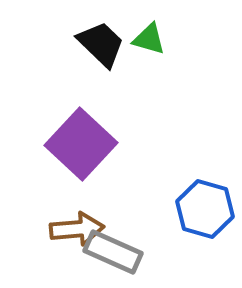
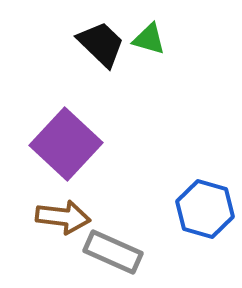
purple square: moved 15 px left
brown arrow: moved 14 px left, 12 px up; rotated 12 degrees clockwise
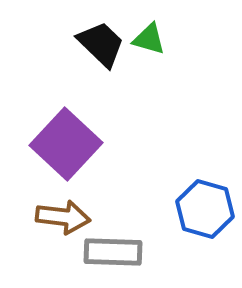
gray rectangle: rotated 22 degrees counterclockwise
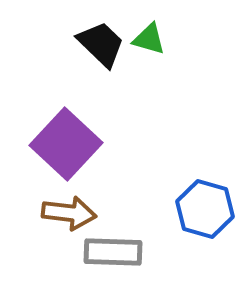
brown arrow: moved 6 px right, 4 px up
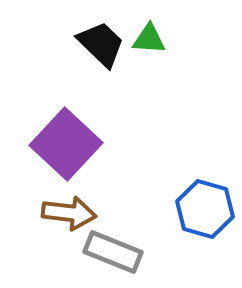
green triangle: rotated 12 degrees counterclockwise
gray rectangle: rotated 20 degrees clockwise
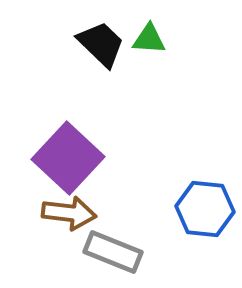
purple square: moved 2 px right, 14 px down
blue hexagon: rotated 10 degrees counterclockwise
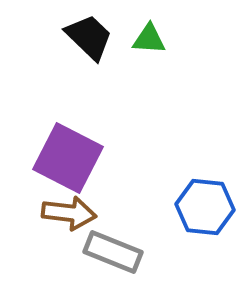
black trapezoid: moved 12 px left, 7 px up
purple square: rotated 16 degrees counterclockwise
blue hexagon: moved 2 px up
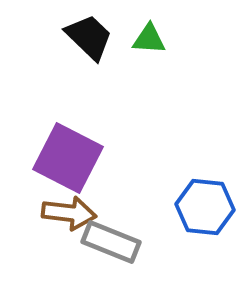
gray rectangle: moved 2 px left, 10 px up
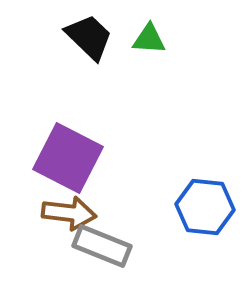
gray rectangle: moved 9 px left, 4 px down
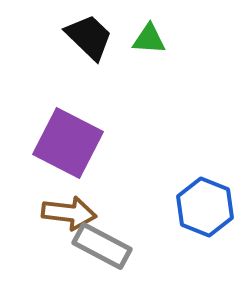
purple square: moved 15 px up
blue hexagon: rotated 16 degrees clockwise
gray rectangle: rotated 6 degrees clockwise
